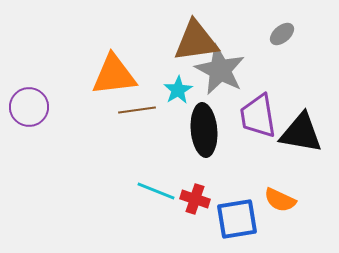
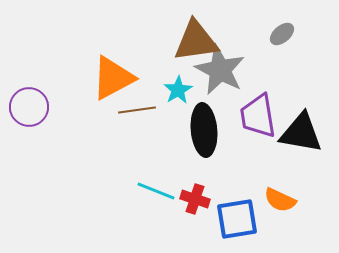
orange triangle: moved 1 px left, 3 px down; rotated 21 degrees counterclockwise
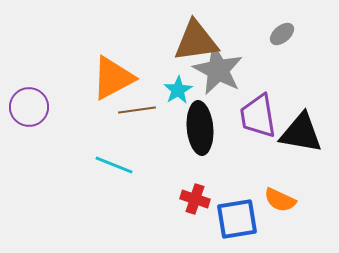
gray star: moved 2 px left
black ellipse: moved 4 px left, 2 px up
cyan line: moved 42 px left, 26 px up
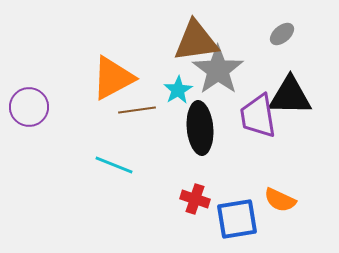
gray star: rotated 9 degrees clockwise
black triangle: moved 11 px left, 37 px up; rotated 9 degrees counterclockwise
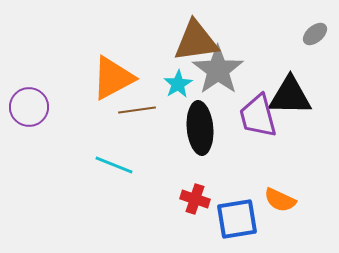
gray ellipse: moved 33 px right
cyan star: moved 6 px up
purple trapezoid: rotated 6 degrees counterclockwise
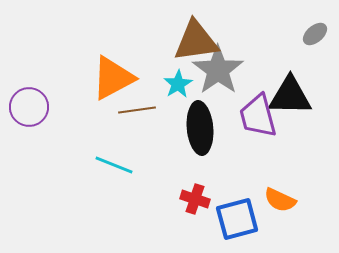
blue square: rotated 6 degrees counterclockwise
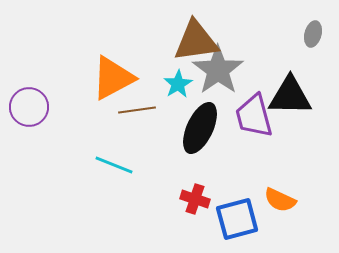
gray ellipse: moved 2 px left; rotated 35 degrees counterclockwise
purple trapezoid: moved 4 px left
black ellipse: rotated 30 degrees clockwise
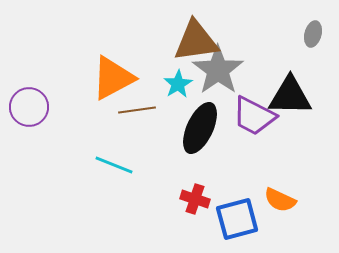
purple trapezoid: rotated 48 degrees counterclockwise
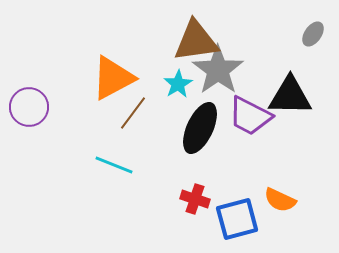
gray ellipse: rotated 20 degrees clockwise
brown line: moved 4 px left, 3 px down; rotated 45 degrees counterclockwise
purple trapezoid: moved 4 px left
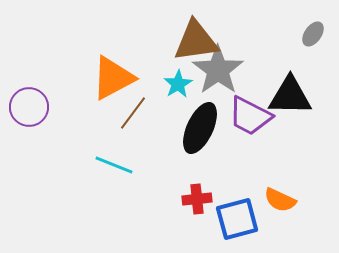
red cross: moved 2 px right; rotated 24 degrees counterclockwise
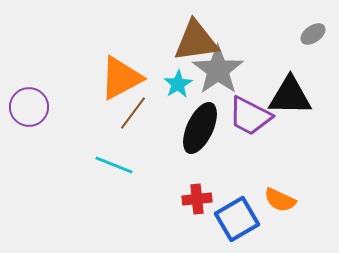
gray ellipse: rotated 20 degrees clockwise
orange triangle: moved 8 px right
blue square: rotated 15 degrees counterclockwise
